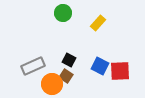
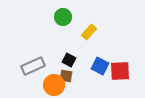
green circle: moved 4 px down
yellow rectangle: moved 9 px left, 9 px down
brown square: rotated 24 degrees counterclockwise
orange circle: moved 2 px right, 1 px down
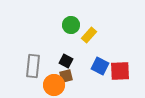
green circle: moved 8 px right, 8 px down
yellow rectangle: moved 3 px down
black square: moved 3 px left, 1 px down
gray rectangle: rotated 60 degrees counterclockwise
brown square: rotated 24 degrees counterclockwise
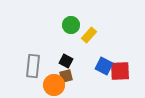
blue square: moved 4 px right
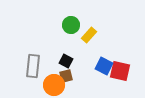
red square: rotated 15 degrees clockwise
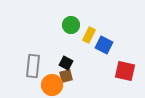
yellow rectangle: rotated 14 degrees counterclockwise
black square: moved 2 px down
blue square: moved 21 px up
red square: moved 5 px right
orange circle: moved 2 px left
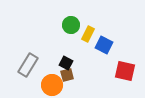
yellow rectangle: moved 1 px left, 1 px up
gray rectangle: moved 5 px left, 1 px up; rotated 25 degrees clockwise
brown square: moved 1 px right, 1 px up
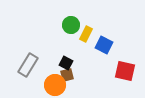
yellow rectangle: moved 2 px left
orange circle: moved 3 px right
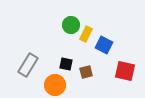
black square: moved 1 px down; rotated 16 degrees counterclockwise
brown square: moved 19 px right, 3 px up
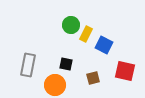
gray rectangle: rotated 20 degrees counterclockwise
brown square: moved 7 px right, 6 px down
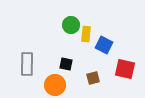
yellow rectangle: rotated 21 degrees counterclockwise
gray rectangle: moved 1 px left, 1 px up; rotated 10 degrees counterclockwise
red square: moved 2 px up
